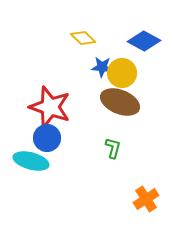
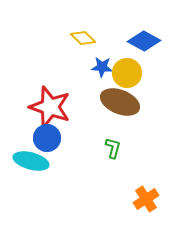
yellow circle: moved 5 px right
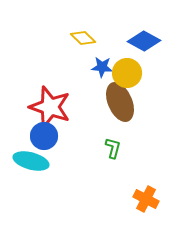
brown ellipse: rotated 45 degrees clockwise
blue circle: moved 3 px left, 2 px up
orange cross: rotated 30 degrees counterclockwise
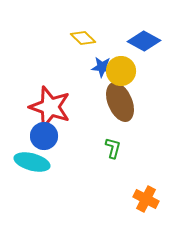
yellow circle: moved 6 px left, 2 px up
cyan ellipse: moved 1 px right, 1 px down
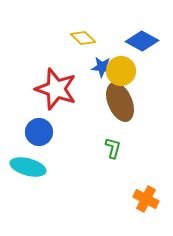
blue diamond: moved 2 px left
red star: moved 6 px right, 18 px up
blue circle: moved 5 px left, 4 px up
cyan ellipse: moved 4 px left, 5 px down
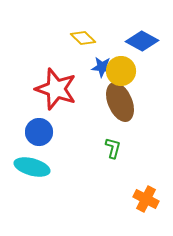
cyan ellipse: moved 4 px right
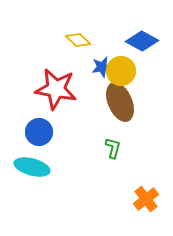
yellow diamond: moved 5 px left, 2 px down
blue star: rotated 15 degrees counterclockwise
red star: rotated 9 degrees counterclockwise
orange cross: rotated 25 degrees clockwise
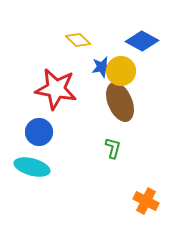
orange cross: moved 2 px down; rotated 25 degrees counterclockwise
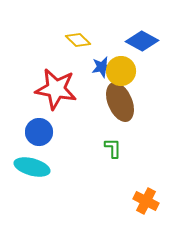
green L-shape: rotated 15 degrees counterclockwise
